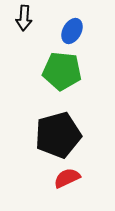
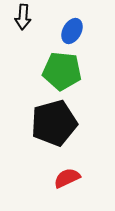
black arrow: moved 1 px left, 1 px up
black pentagon: moved 4 px left, 12 px up
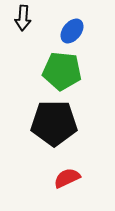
black arrow: moved 1 px down
blue ellipse: rotated 10 degrees clockwise
black pentagon: rotated 15 degrees clockwise
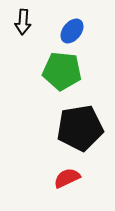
black arrow: moved 4 px down
black pentagon: moved 26 px right, 5 px down; rotated 9 degrees counterclockwise
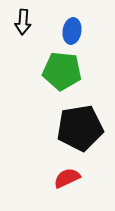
blue ellipse: rotated 30 degrees counterclockwise
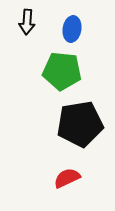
black arrow: moved 4 px right
blue ellipse: moved 2 px up
black pentagon: moved 4 px up
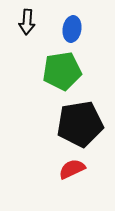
green pentagon: rotated 15 degrees counterclockwise
red semicircle: moved 5 px right, 9 px up
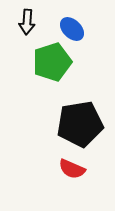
blue ellipse: rotated 55 degrees counterclockwise
green pentagon: moved 10 px left, 9 px up; rotated 9 degrees counterclockwise
red semicircle: rotated 132 degrees counterclockwise
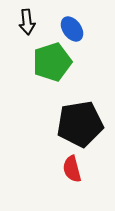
black arrow: rotated 10 degrees counterclockwise
blue ellipse: rotated 10 degrees clockwise
red semicircle: rotated 52 degrees clockwise
